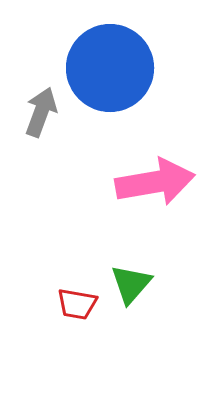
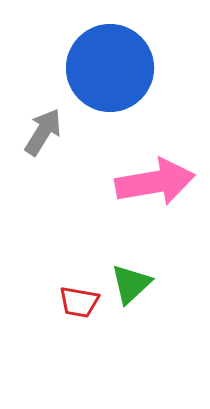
gray arrow: moved 2 px right, 20 px down; rotated 12 degrees clockwise
green triangle: rotated 6 degrees clockwise
red trapezoid: moved 2 px right, 2 px up
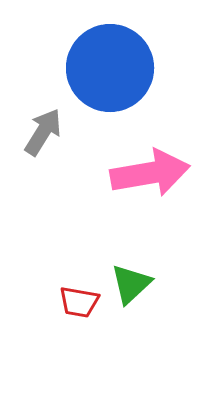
pink arrow: moved 5 px left, 9 px up
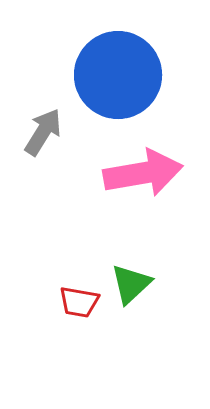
blue circle: moved 8 px right, 7 px down
pink arrow: moved 7 px left
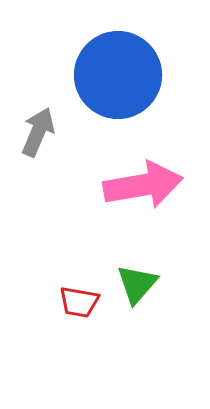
gray arrow: moved 5 px left; rotated 9 degrees counterclockwise
pink arrow: moved 12 px down
green triangle: moved 6 px right; rotated 6 degrees counterclockwise
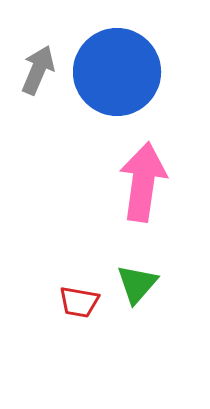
blue circle: moved 1 px left, 3 px up
gray arrow: moved 62 px up
pink arrow: moved 3 px up; rotated 72 degrees counterclockwise
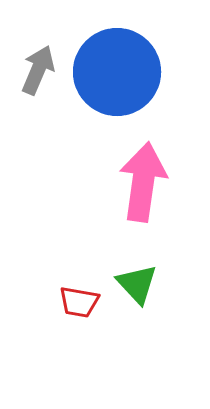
green triangle: rotated 24 degrees counterclockwise
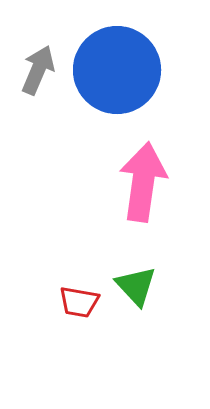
blue circle: moved 2 px up
green triangle: moved 1 px left, 2 px down
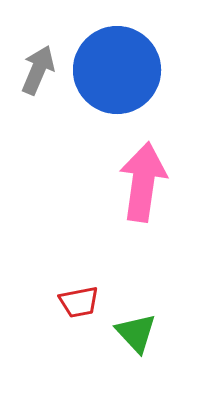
green triangle: moved 47 px down
red trapezoid: rotated 21 degrees counterclockwise
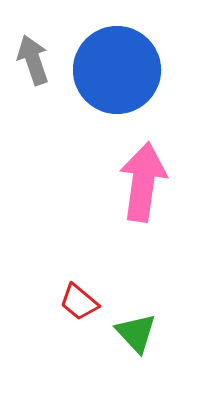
gray arrow: moved 5 px left, 10 px up; rotated 42 degrees counterclockwise
red trapezoid: rotated 51 degrees clockwise
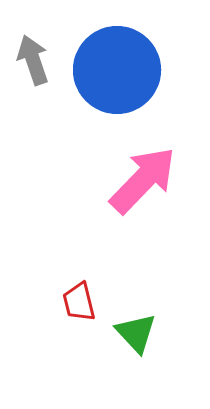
pink arrow: moved 2 px up; rotated 36 degrees clockwise
red trapezoid: rotated 36 degrees clockwise
